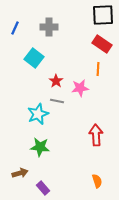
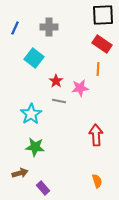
gray line: moved 2 px right
cyan star: moved 7 px left; rotated 10 degrees counterclockwise
green star: moved 5 px left
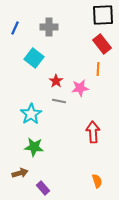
red rectangle: rotated 18 degrees clockwise
red arrow: moved 3 px left, 3 px up
green star: moved 1 px left
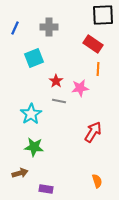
red rectangle: moved 9 px left; rotated 18 degrees counterclockwise
cyan square: rotated 30 degrees clockwise
red arrow: rotated 35 degrees clockwise
purple rectangle: moved 3 px right, 1 px down; rotated 40 degrees counterclockwise
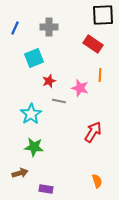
orange line: moved 2 px right, 6 px down
red star: moved 7 px left; rotated 16 degrees clockwise
pink star: rotated 24 degrees clockwise
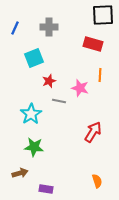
red rectangle: rotated 18 degrees counterclockwise
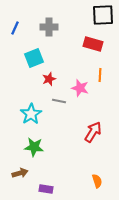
red star: moved 2 px up
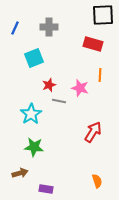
red star: moved 6 px down
